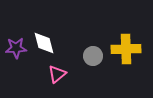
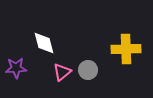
purple star: moved 20 px down
gray circle: moved 5 px left, 14 px down
pink triangle: moved 5 px right, 2 px up
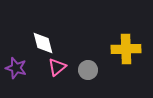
white diamond: moved 1 px left
purple star: rotated 20 degrees clockwise
pink triangle: moved 5 px left, 5 px up
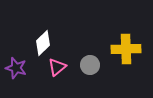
white diamond: rotated 60 degrees clockwise
gray circle: moved 2 px right, 5 px up
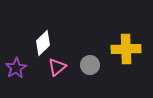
purple star: rotated 25 degrees clockwise
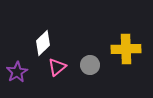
purple star: moved 1 px right, 4 px down
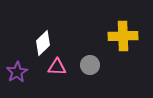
yellow cross: moved 3 px left, 13 px up
pink triangle: rotated 42 degrees clockwise
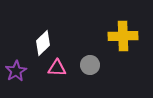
pink triangle: moved 1 px down
purple star: moved 1 px left, 1 px up
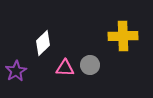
pink triangle: moved 8 px right
